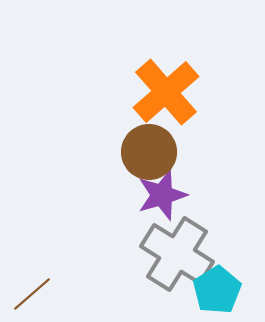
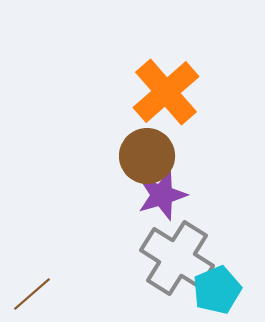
brown circle: moved 2 px left, 4 px down
gray cross: moved 4 px down
cyan pentagon: rotated 9 degrees clockwise
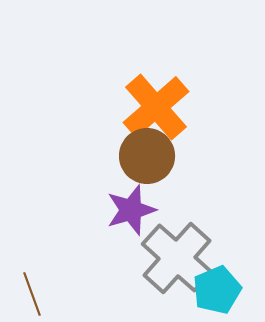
orange cross: moved 10 px left, 15 px down
purple star: moved 31 px left, 15 px down
gray cross: rotated 10 degrees clockwise
brown line: rotated 69 degrees counterclockwise
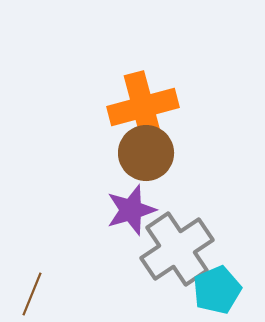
orange cross: moved 13 px left; rotated 26 degrees clockwise
brown circle: moved 1 px left, 3 px up
gray cross: moved 9 px up; rotated 14 degrees clockwise
brown line: rotated 42 degrees clockwise
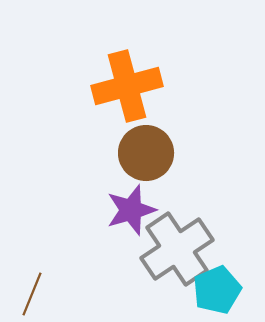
orange cross: moved 16 px left, 21 px up
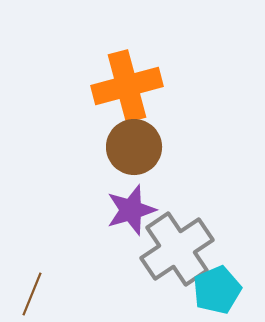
brown circle: moved 12 px left, 6 px up
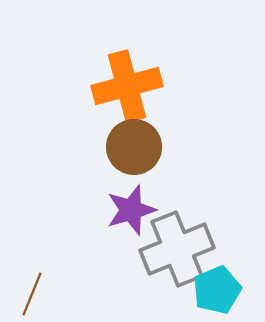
gray cross: rotated 12 degrees clockwise
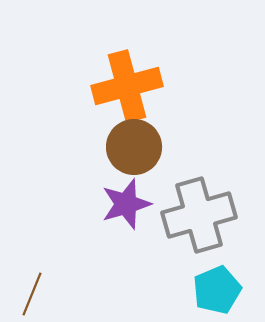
purple star: moved 5 px left, 6 px up
gray cross: moved 22 px right, 34 px up; rotated 6 degrees clockwise
